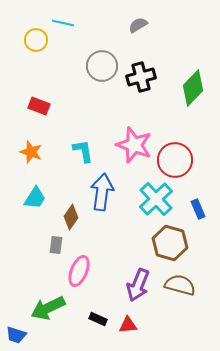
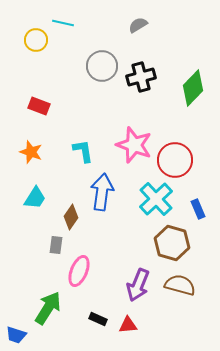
brown hexagon: moved 2 px right
green arrow: rotated 148 degrees clockwise
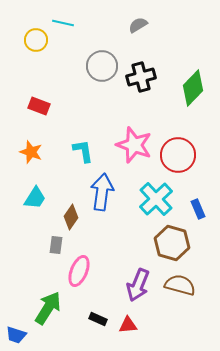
red circle: moved 3 px right, 5 px up
